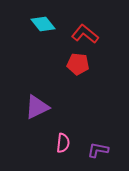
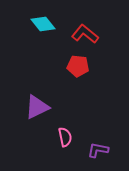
red pentagon: moved 2 px down
pink semicircle: moved 2 px right, 6 px up; rotated 18 degrees counterclockwise
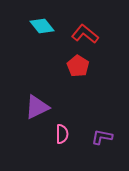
cyan diamond: moved 1 px left, 2 px down
red pentagon: rotated 25 degrees clockwise
pink semicircle: moved 3 px left, 3 px up; rotated 12 degrees clockwise
purple L-shape: moved 4 px right, 13 px up
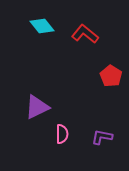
red pentagon: moved 33 px right, 10 px down
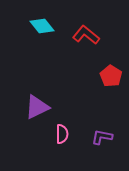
red L-shape: moved 1 px right, 1 px down
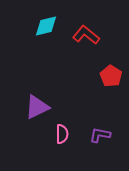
cyan diamond: moved 4 px right; rotated 65 degrees counterclockwise
purple L-shape: moved 2 px left, 2 px up
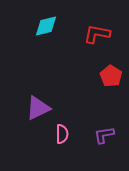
red L-shape: moved 11 px right, 1 px up; rotated 28 degrees counterclockwise
purple triangle: moved 1 px right, 1 px down
purple L-shape: moved 4 px right; rotated 20 degrees counterclockwise
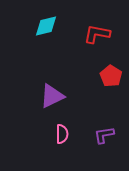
purple triangle: moved 14 px right, 12 px up
